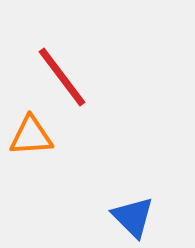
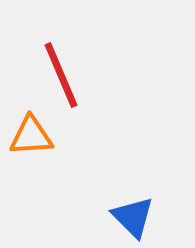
red line: moved 1 px left, 2 px up; rotated 14 degrees clockwise
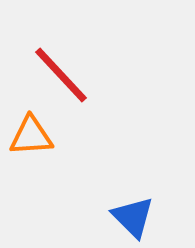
red line: rotated 20 degrees counterclockwise
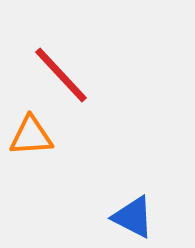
blue triangle: rotated 18 degrees counterclockwise
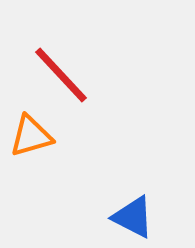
orange triangle: rotated 12 degrees counterclockwise
